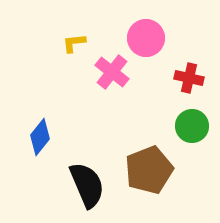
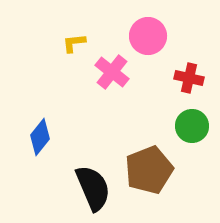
pink circle: moved 2 px right, 2 px up
black semicircle: moved 6 px right, 3 px down
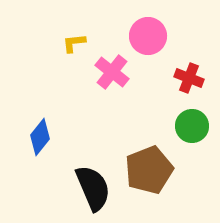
red cross: rotated 8 degrees clockwise
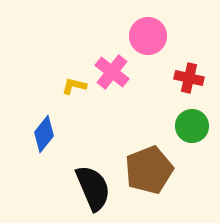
yellow L-shape: moved 43 px down; rotated 20 degrees clockwise
red cross: rotated 8 degrees counterclockwise
blue diamond: moved 4 px right, 3 px up
